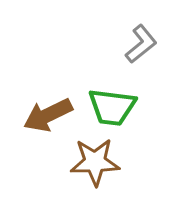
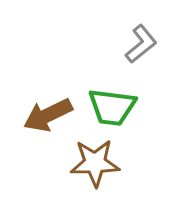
brown star: moved 1 px down
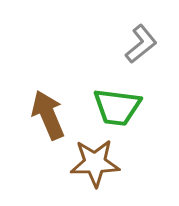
green trapezoid: moved 5 px right
brown arrow: rotated 93 degrees clockwise
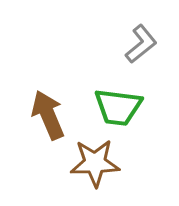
green trapezoid: moved 1 px right
